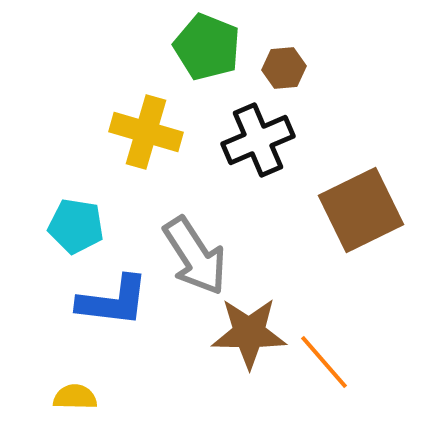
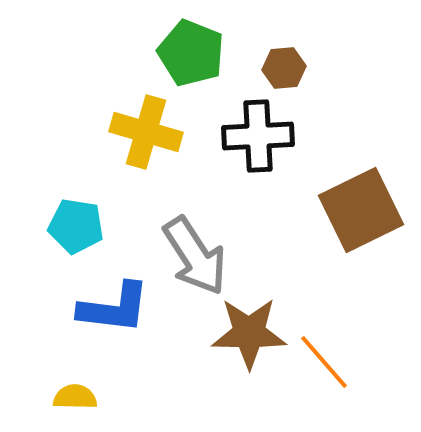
green pentagon: moved 16 px left, 6 px down
black cross: moved 4 px up; rotated 20 degrees clockwise
blue L-shape: moved 1 px right, 7 px down
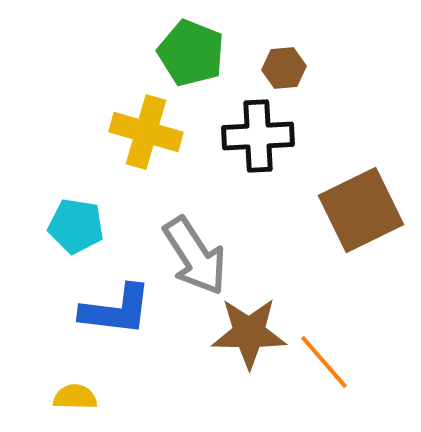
blue L-shape: moved 2 px right, 2 px down
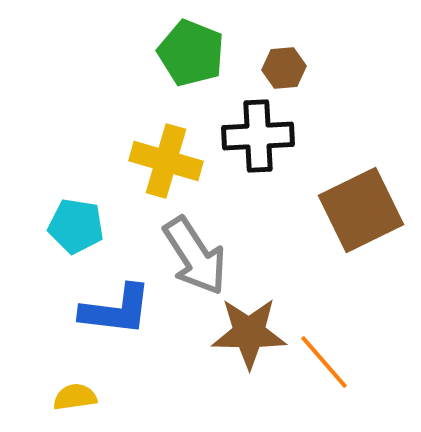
yellow cross: moved 20 px right, 29 px down
yellow semicircle: rotated 9 degrees counterclockwise
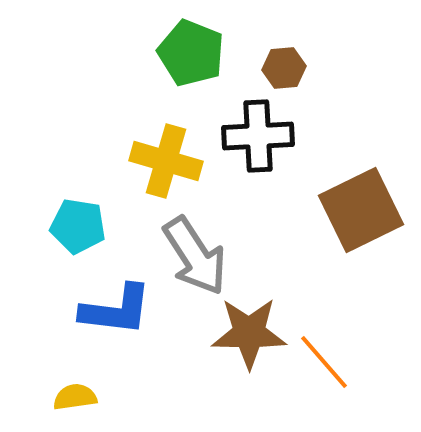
cyan pentagon: moved 2 px right
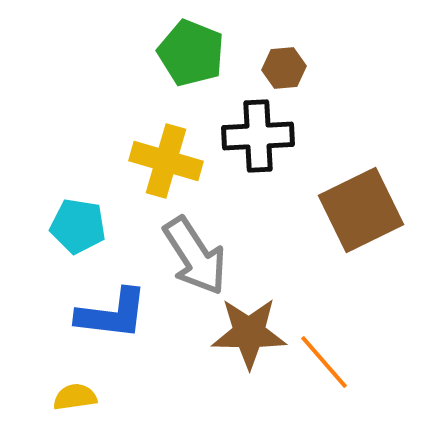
blue L-shape: moved 4 px left, 4 px down
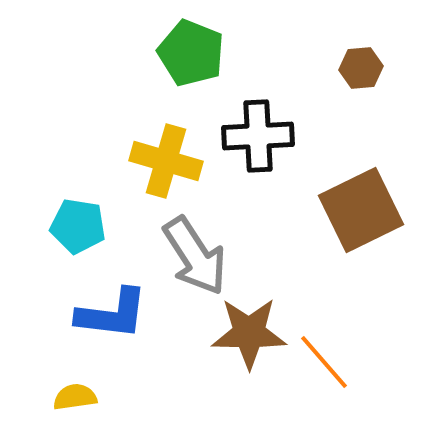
brown hexagon: moved 77 px right
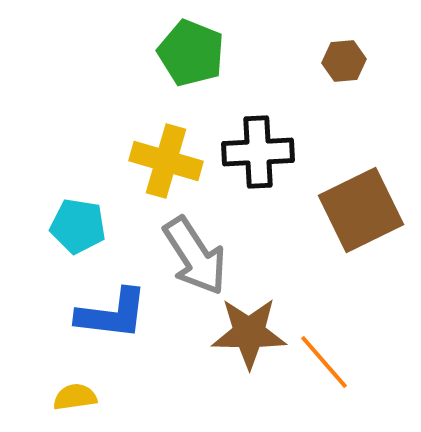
brown hexagon: moved 17 px left, 7 px up
black cross: moved 16 px down
